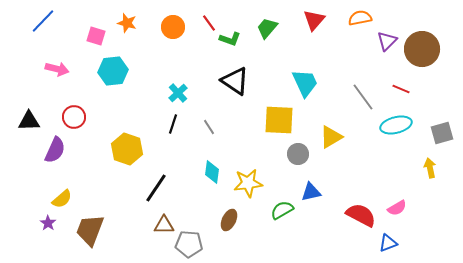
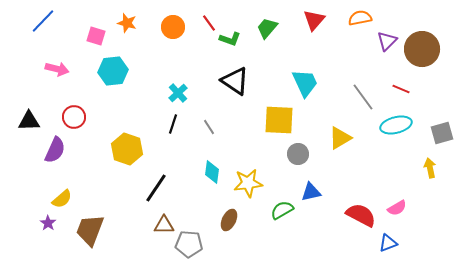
yellow triangle at (331, 137): moved 9 px right, 1 px down
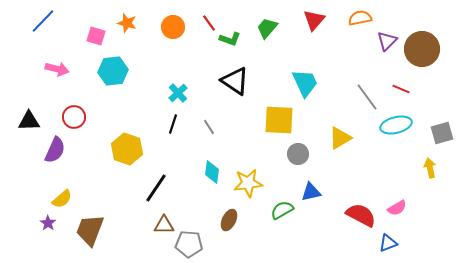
gray line at (363, 97): moved 4 px right
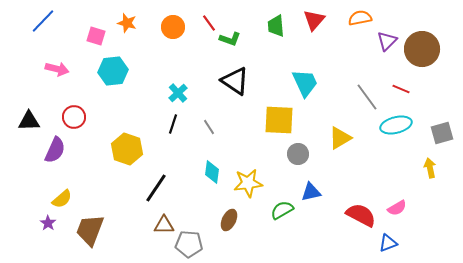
green trapezoid at (267, 28): moved 9 px right, 2 px up; rotated 45 degrees counterclockwise
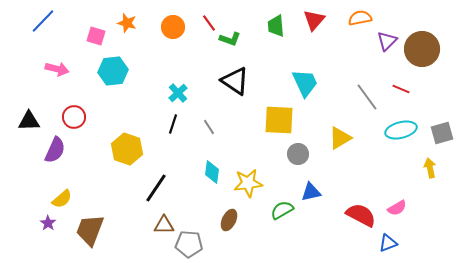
cyan ellipse at (396, 125): moved 5 px right, 5 px down
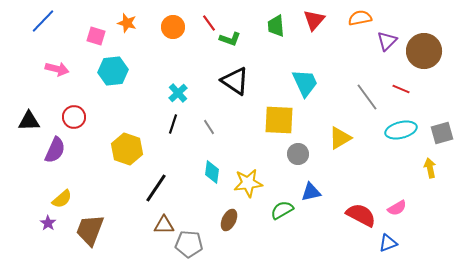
brown circle at (422, 49): moved 2 px right, 2 px down
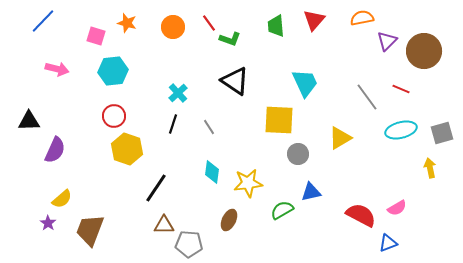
orange semicircle at (360, 18): moved 2 px right
red circle at (74, 117): moved 40 px right, 1 px up
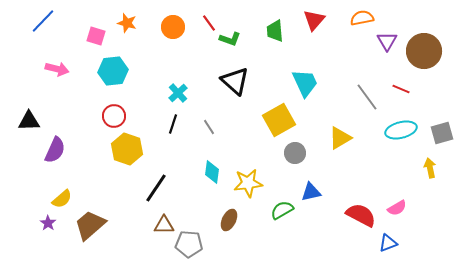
green trapezoid at (276, 26): moved 1 px left, 5 px down
purple triangle at (387, 41): rotated 15 degrees counterclockwise
black triangle at (235, 81): rotated 8 degrees clockwise
yellow square at (279, 120): rotated 32 degrees counterclockwise
gray circle at (298, 154): moved 3 px left, 1 px up
brown trapezoid at (90, 230): moved 5 px up; rotated 28 degrees clockwise
